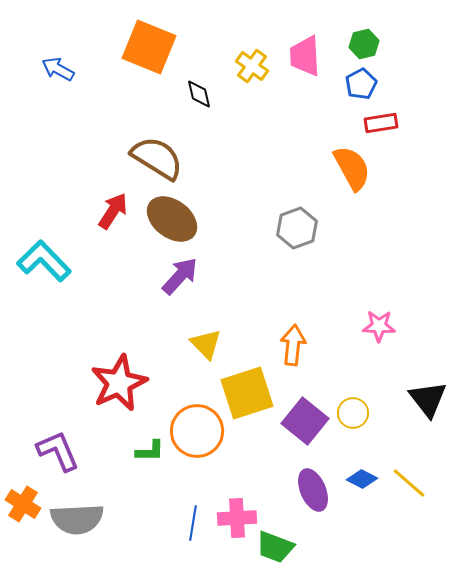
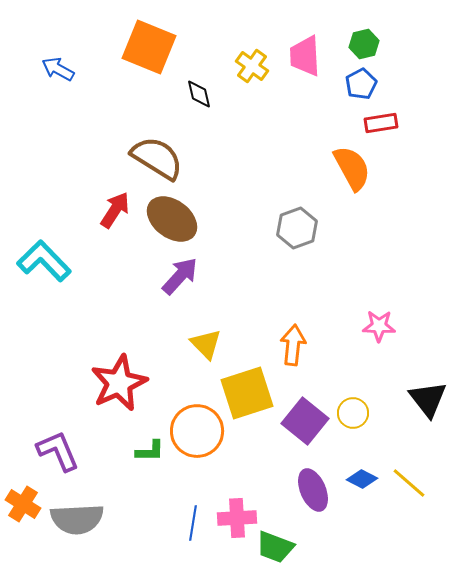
red arrow: moved 2 px right, 1 px up
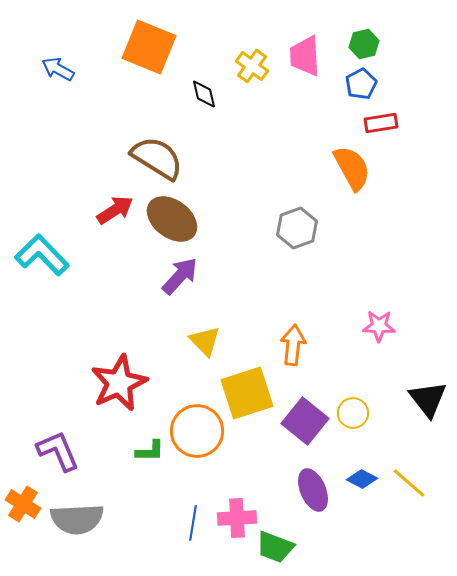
black diamond: moved 5 px right
red arrow: rotated 24 degrees clockwise
cyan L-shape: moved 2 px left, 6 px up
yellow triangle: moved 1 px left, 3 px up
